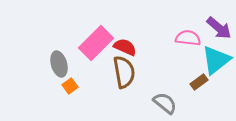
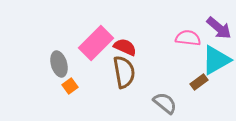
cyan triangle: rotated 8 degrees clockwise
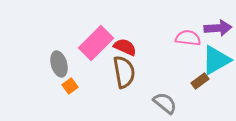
purple arrow: moved 1 px left; rotated 44 degrees counterclockwise
brown rectangle: moved 1 px right, 1 px up
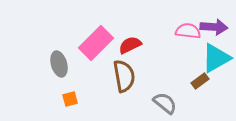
purple arrow: moved 4 px left, 1 px up; rotated 8 degrees clockwise
pink semicircle: moved 7 px up
red semicircle: moved 5 px right, 2 px up; rotated 50 degrees counterclockwise
cyan triangle: moved 2 px up
brown semicircle: moved 4 px down
orange square: moved 13 px down; rotated 21 degrees clockwise
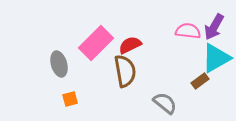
purple arrow: rotated 116 degrees clockwise
brown semicircle: moved 1 px right, 5 px up
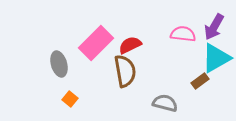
pink semicircle: moved 5 px left, 3 px down
orange square: rotated 35 degrees counterclockwise
gray semicircle: rotated 25 degrees counterclockwise
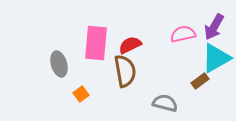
pink semicircle: rotated 20 degrees counterclockwise
pink rectangle: rotated 40 degrees counterclockwise
orange square: moved 11 px right, 5 px up; rotated 14 degrees clockwise
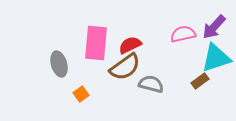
purple arrow: rotated 12 degrees clockwise
cyan triangle: rotated 12 degrees clockwise
brown semicircle: moved 4 px up; rotated 64 degrees clockwise
gray semicircle: moved 14 px left, 19 px up
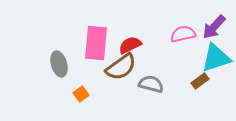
brown semicircle: moved 4 px left
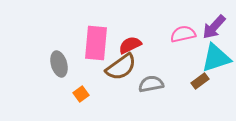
gray semicircle: rotated 25 degrees counterclockwise
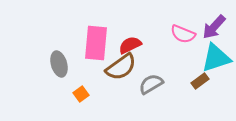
pink semicircle: rotated 145 degrees counterclockwise
gray semicircle: rotated 20 degrees counterclockwise
